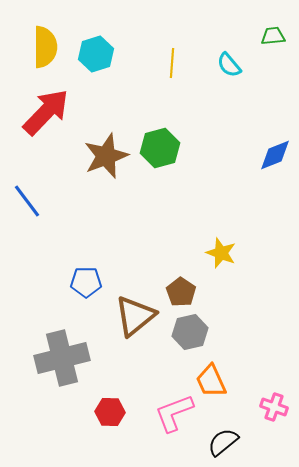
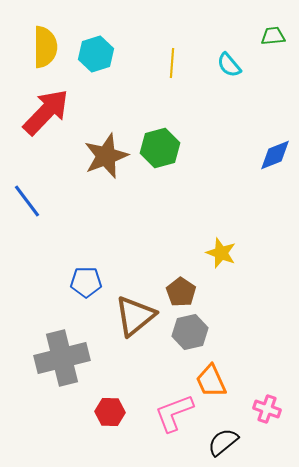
pink cross: moved 7 px left, 2 px down
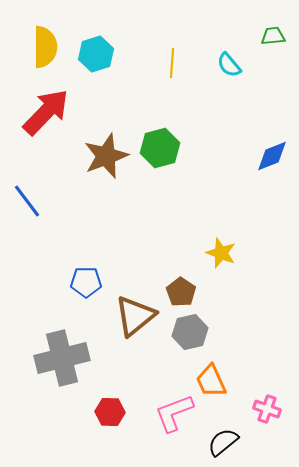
blue diamond: moved 3 px left, 1 px down
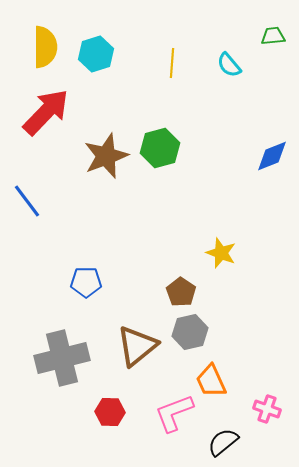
brown triangle: moved 2 px right, 30 px down
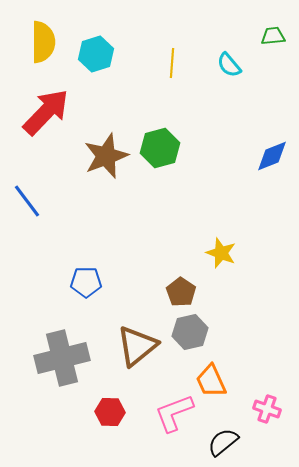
yellow semicircle: moved 2 px left, 5 px up
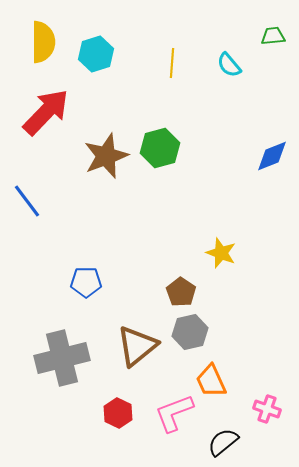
red hexagon: moved 8 px right, 1 px down; rotated 24 degrees clockwise
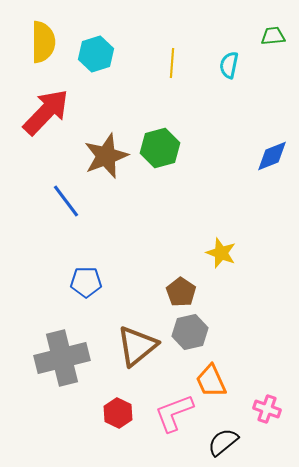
cyan semicircle: rotated 52 degrees clockwise
blue line: moved 39 px right
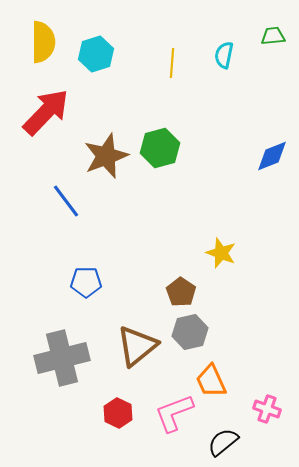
cyan semicircle: moved 5 px left, 10 px up
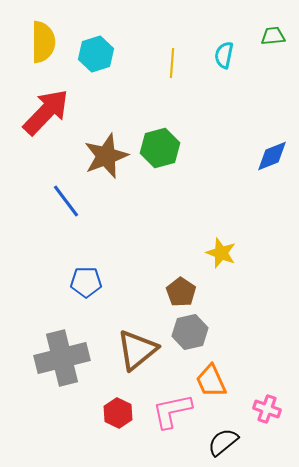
brown triangle: moved 4 px down
pink L-shape: moved 2 px left, 2 px up; rotated 9 degrees clockwise
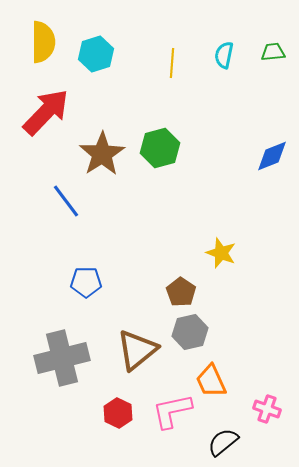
green trapezoid: moved 16 px down
brown star: moved 4 px left, 2 px up; rotated 12 degrees counterclockwise
